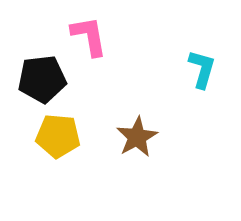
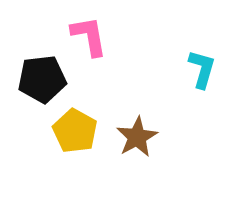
yellow pentagon: moved 17 px right, 5 px up; rotated 24 degrees clockwise
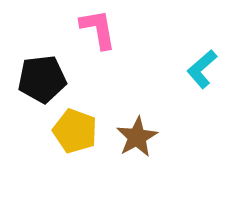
pink L-shape: moved 9 px right, 7 px up
cyan L-shape: rotated 147 degrees counterclockwise
yellow pentagon: rotated 9 degrees counterclockwise
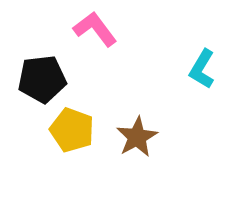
pink L-shape: moved 3 px left; rotated 27 degrees counterclockwise
cyan L-shape: rotated 18 degrees counterclockwise
yellow pentagon: moved 3 px left, 1 px up
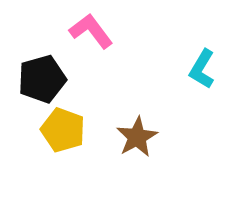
pink L-shape: moved 4 px left, 2 px down
black pentagon: rotated 9 degrees counterclockwise
yellow pentagon: moved 9 px left
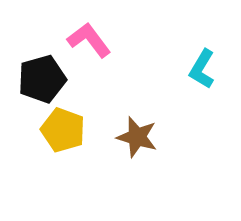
pink L-shape: moved 2 px left, 9 px down
brown star: rotated 27 degrees counterclockwise
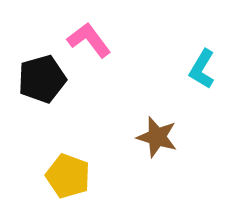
yellow pentagon: moved 5 px right, 46 px down
brown star: moved 20 px right
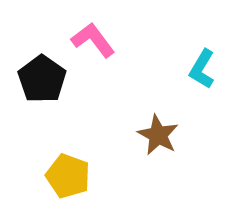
pink L-shape: moved 4 px right
black pentagon: rotated 21 degrees counterclockwise
brown star: moved 1 px right, 2 px up; rotated 12 degrees clockwise
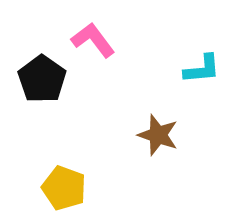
cyan L-shape: rotated 126 degrees counterclockwise
brown star: rotated 9 degrees counterclockwise
yellow pentagon: moved 4 px left, 12 px down
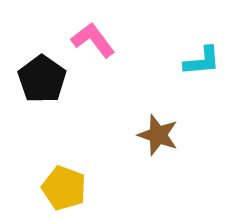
cyan L-shape: moved 8 px up
